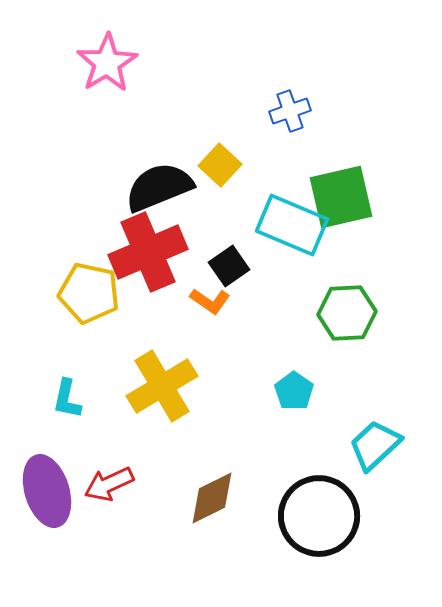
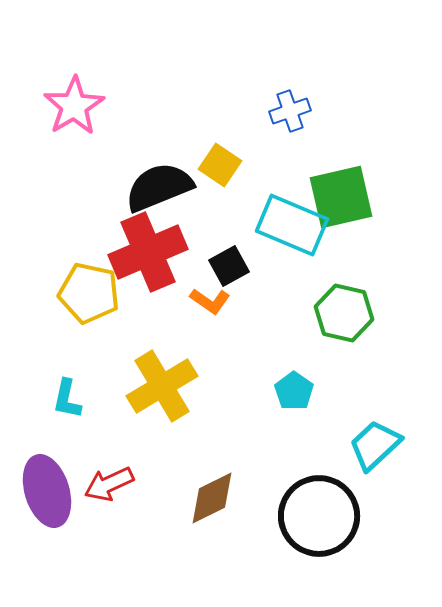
pink star: moved 33 px left, 43 px down
yellow square: rotated 9 degrees counterclockwise
black square: rotated 6 degrees clockwise
green hexagon: moved 3 px left; rotated 16 degrees clockwise
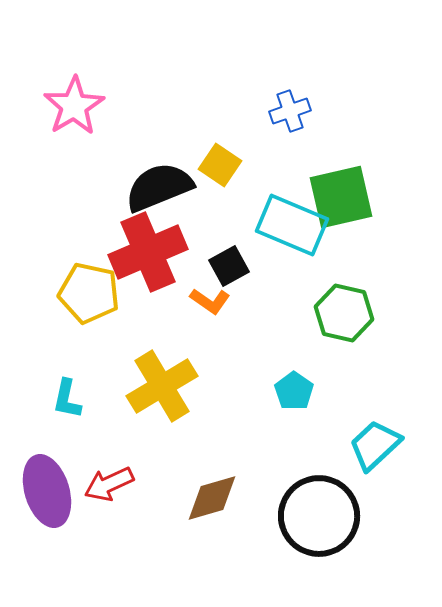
brown diamond: rotated 10 degrees clockwise
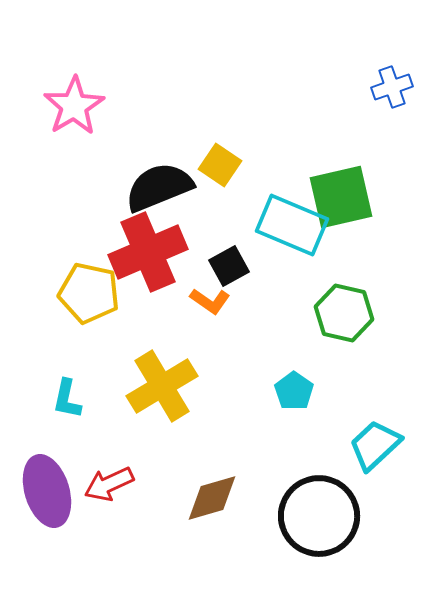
blue cross: moved 102 px right, 24 px up
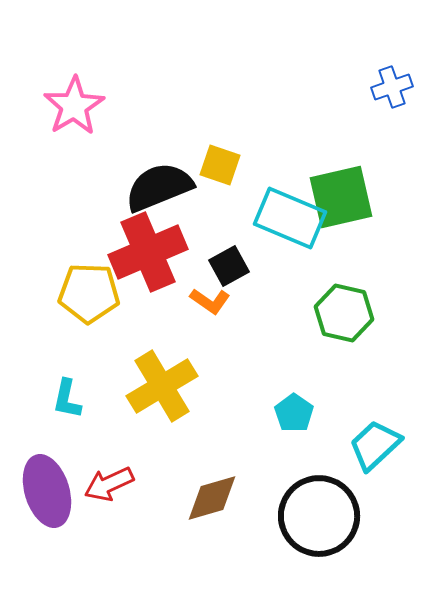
yellow square: rotated 15 degrees counterclockwise
cyan rectangle: moved 2 px left, 7 px up
yellow pentagon: rotated 10 degrees counterclockwise
cyan pentagon: moved 22 px down
